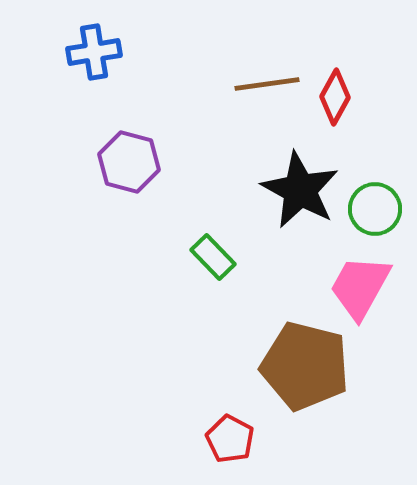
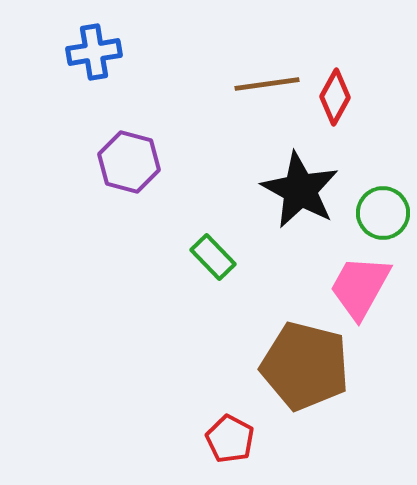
green circle: moved 8 px right, 4 px down
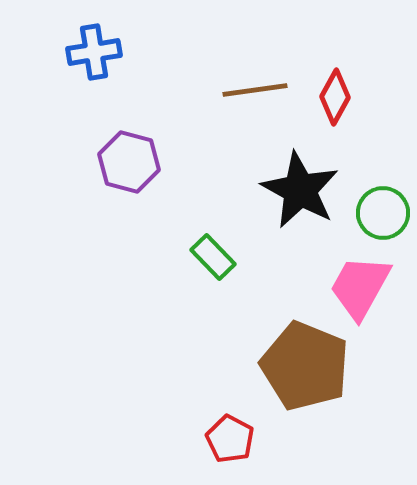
brown line: moved 12 px left, 6 px down
brown pentagon: rotated 8 degrees clockwise
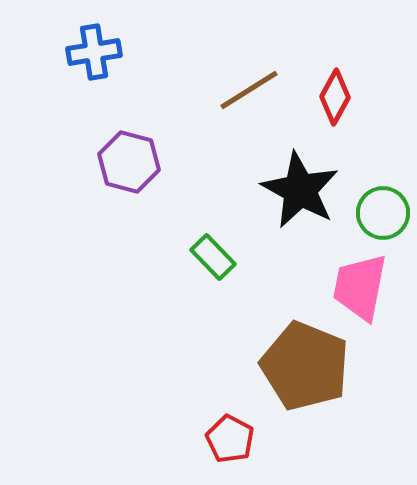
brown line: moved 6 px left; rotated 24 degrees counterclockwise
pink trapezoid: rotated 18 degrees counterclockwise
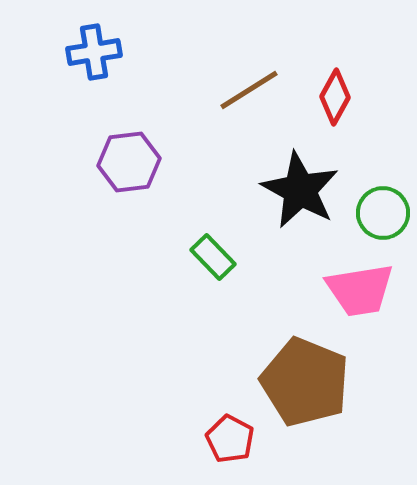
purple hexagon: rotated 22 degrees counterclockwise
pink trapezoid: moved 3 px down; rotated 110 degrees counterclockwise
brown pentagon: moved 16 px down
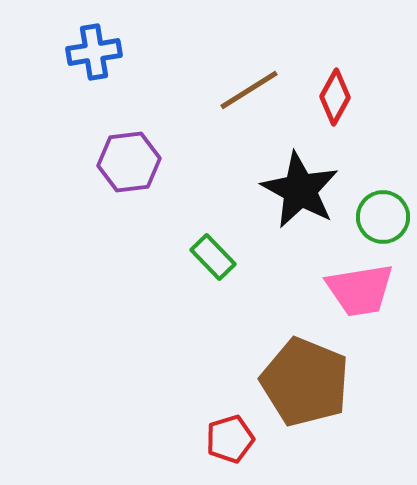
green circle: moved 4 px down
red pentagon: rotated 27 degrees clockwise
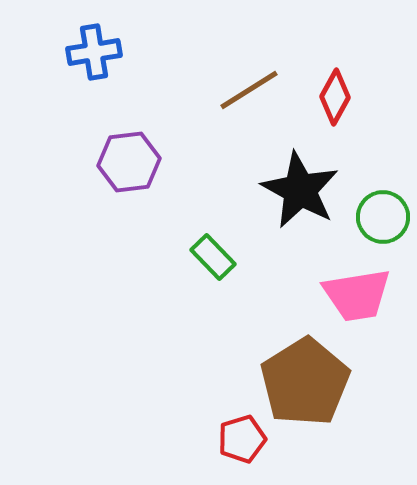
pink trapezoid: moved 3 px left, 5 px down
brown pentagon: rotated 18 degrees clockwise
red pentagon: moved 12 px right
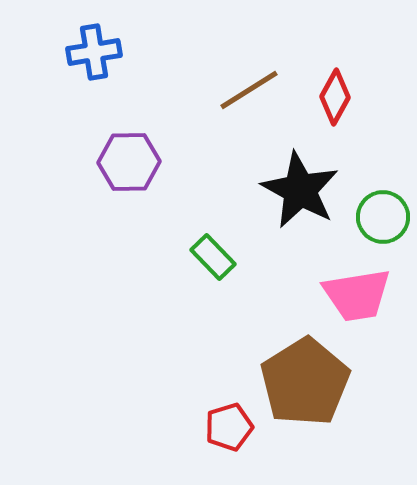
purple hexagon: rotated 6 degrees clockwise
red pentagon: moved 13 px left, 12 px up
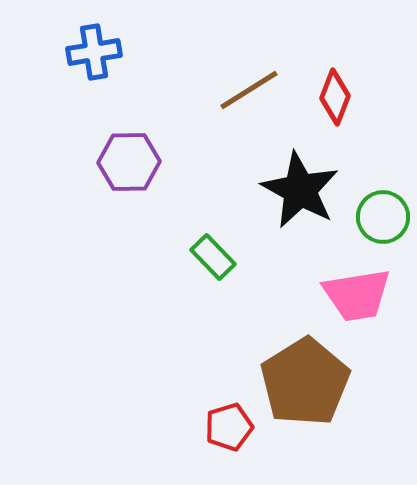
red diamond: rotated 8 degrees counterclockwise
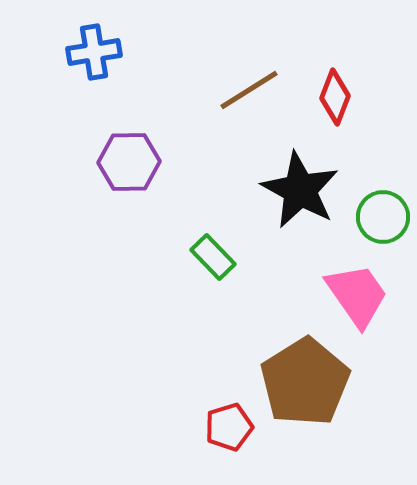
pink trapezoid: rotated 116 degrees counterclockwise
